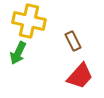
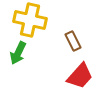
yellow cross: moved 1 px right, 1 px up
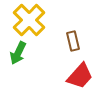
yellow cross: moved 1 px left; rotated 32 degrees clockwise
brown rectangle: rotated 12 degrees clockwise
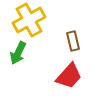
yellow cross: rotated 16 degrees clockwise
red trapezoid: moved 11 px left
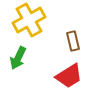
green arrow: moved 5 px down
red trapezoid: rotated 16 degrees clockwise
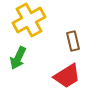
red trapezoid: moved 2 px left
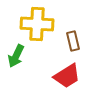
yellow cross: moved 8 px right, 4 px down; rotated 32 degrees clockwise
green arrow: moved 2 px left, 2 px up
